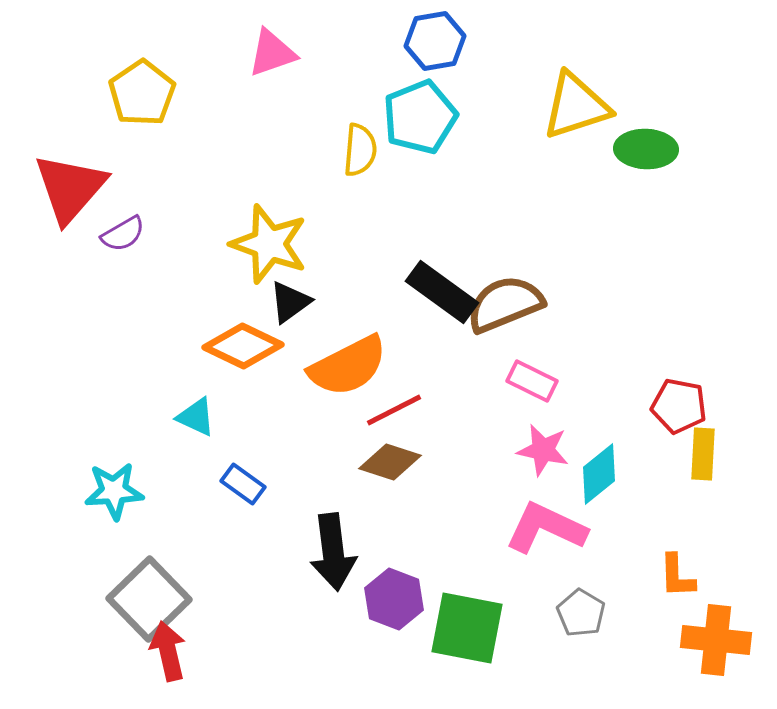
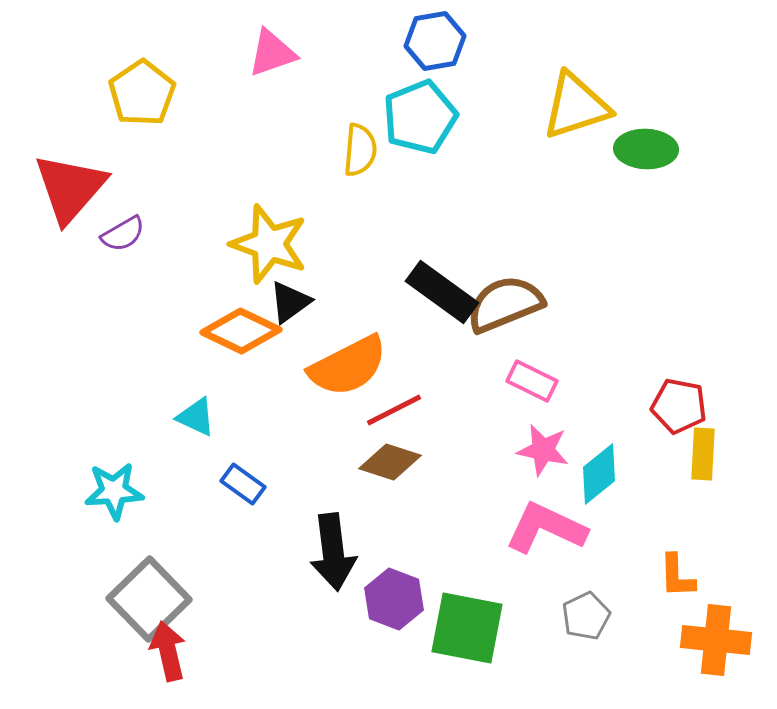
orange diamond: moved 2 px left, 15 px up
gray pentagon: moved 5 px right, 3 px down; rotated 15 degrees clockwise
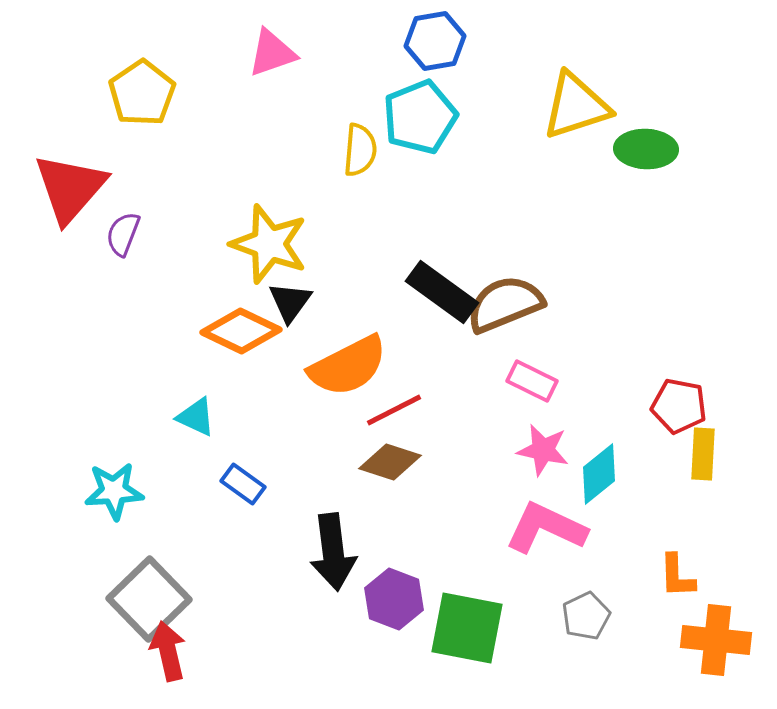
purple semicircle: rotated 141 degrees clockwise
black triangle: rotated 18 degrees counterclockwise
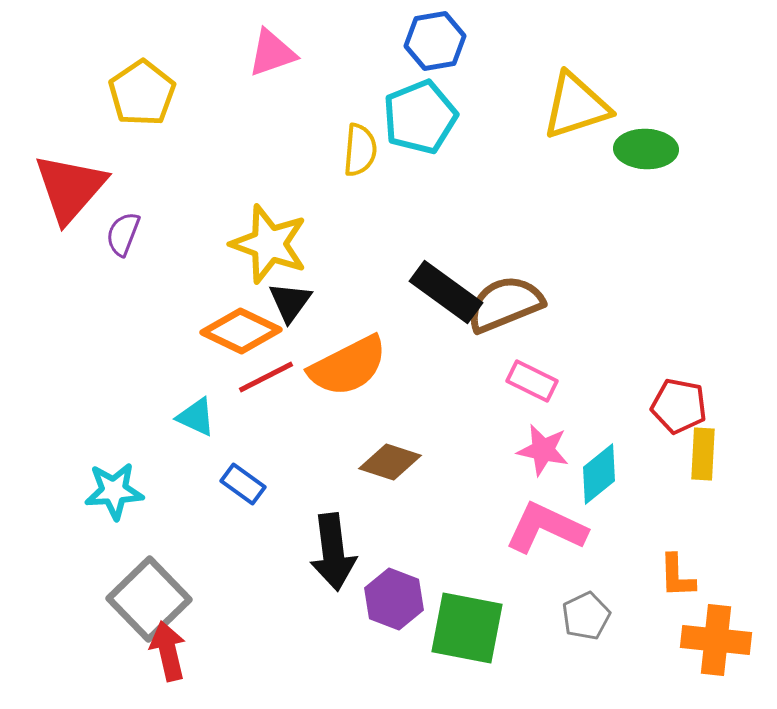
black rectangle: moved 4 px right
red line: moved 128 px left, 33 px up
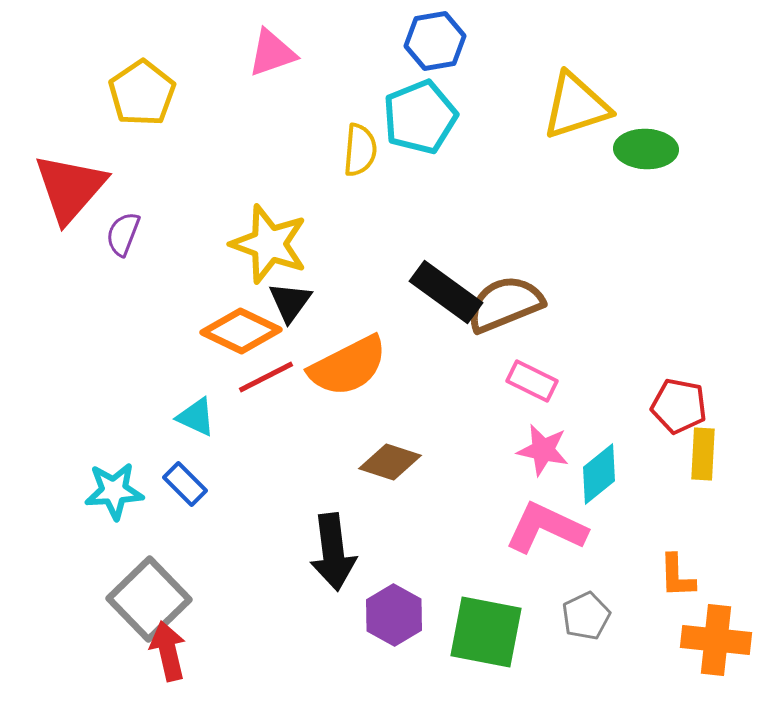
blue rectangle: moved 58 px left; rotated 9 degrees clockwise
purple hexagon: moved 16 px down; rotated 8 degrees clockwise
green square: moved 19 px right, 4 px down
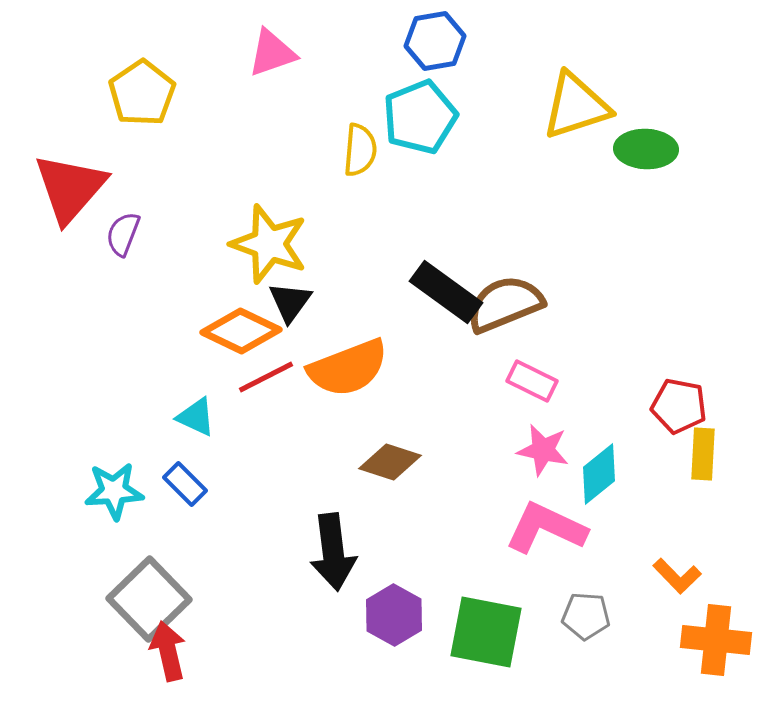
orange semicircle: moved 2 px down; rotated 6 degrees clockwise
orange L-shape: rotated 42 degrees counterclockwise
gray pentagon: rotated 30 degrees clockwise
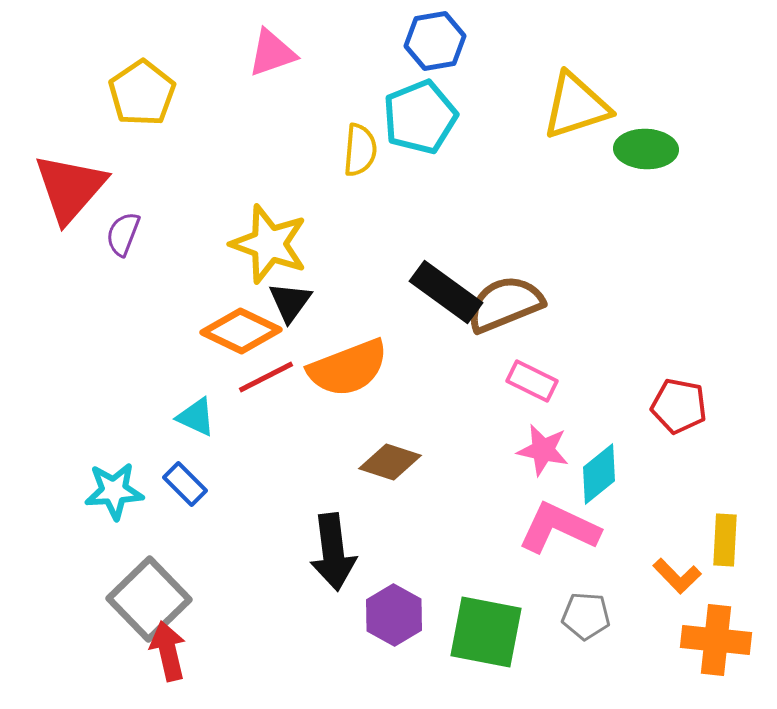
yellow rectangle: moved 22 px right, 86 px down
pink L-shape: moved 13 px right
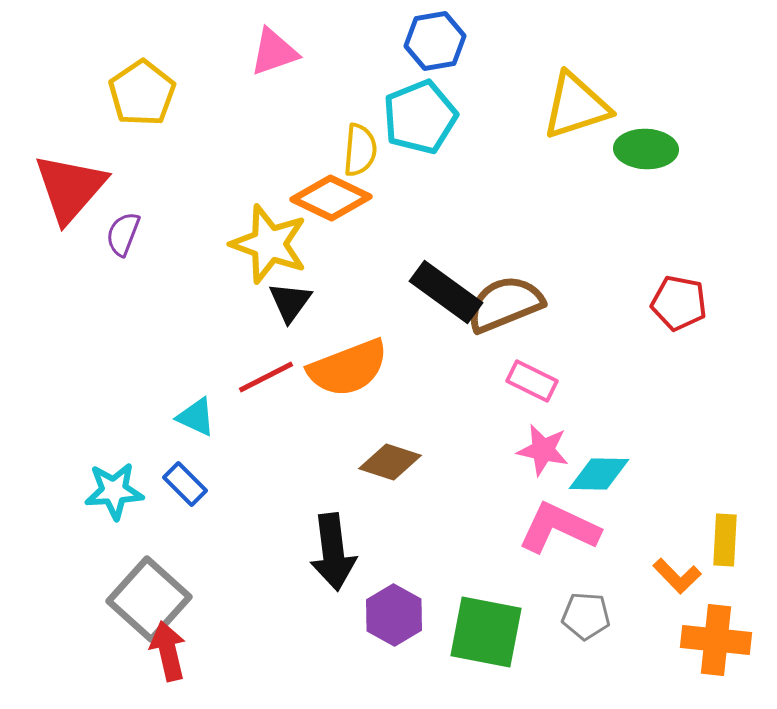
pink triangle: moved 2 px right, 1 px up
orange diamond: moved 90 px right, 133 px up
red pentagon: moved 103 px up
cyan diamond: rotated 40 degrees clockwise
gray square: rotated 4 degrees counterclockwise
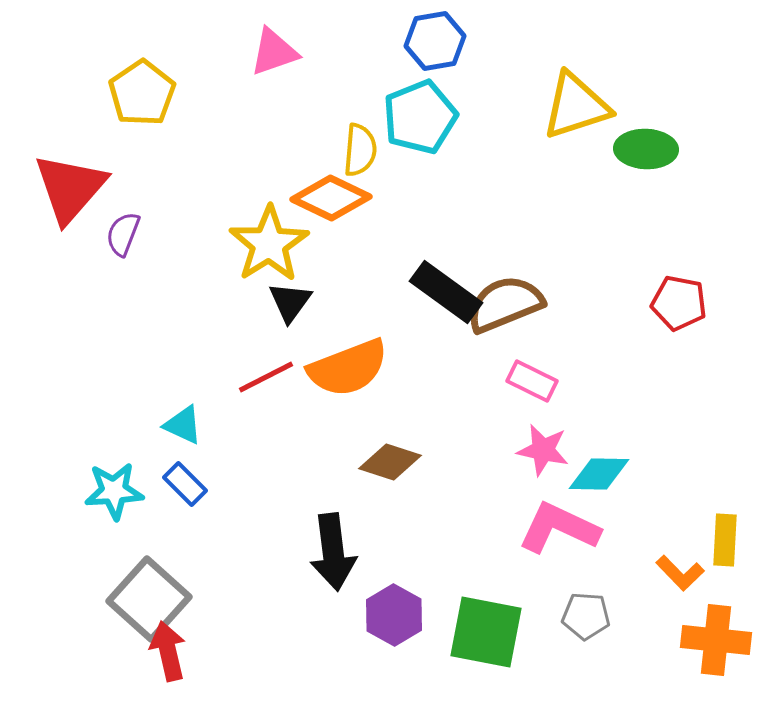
yellow star: rotated 20 degrees clockwise
cyan triangle: moved 13 px left, 8 px down
orange L-shape: moved 3 px right, 3 px up
